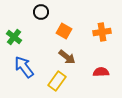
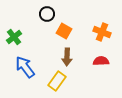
black circle: moved 6 px right, 2 px down
orange cross: rotated 30 degrees clockwise
green cross: rotated 14 degrees clockwise
brown arrow: rotated 54 degrees clockwise
blue arrow: moved 1 px right
red semicircle: moved 11 px up
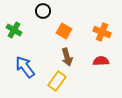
black circle: moved 4 px left, 3 px up
green cross: moved 7 px up; rotated 21 degrees counterclockwise
brown arrow: rotated 18 degrees counterclockwise
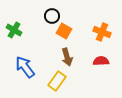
black circle: moved 9 px right, 5 px down
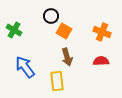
black circle: moved 1 px left
yellow rectangle: rotated 42 degrees counterclockwise
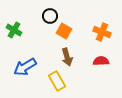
black circle: moved 1 px left
blue arrow: rotated 85 degrees counterclockwise
yellow rectangle: rotated 24 degrees counterclockwise
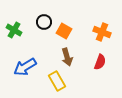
black circle: moved 6 px left, 6 px down
red semicircle: moved 1 px left, 1 px down; rotated 112 degrees clockwise
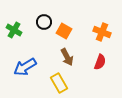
brown arrow: rotated 12 degrees counterclockwise
yellow rectangle: moved 2 px right, 2 px down
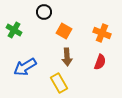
black circle: moved 10 px up
orange cross: moved 1 px down
brown arrow: rotated 24 degrees clockwise
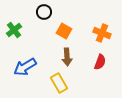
green cross: rotated 21 degrees clockwise
